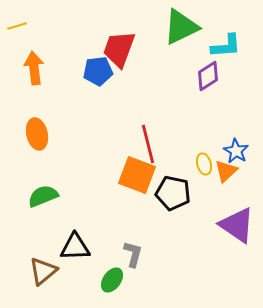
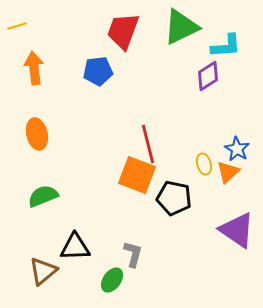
red trapezoid: moved 4 px right, 18 px up
blue star: moved 1 px right, 2 px up
orange triangle: moved 2 px right, 1 px down
black pentagon: moved 1 px right, 5 px down
purple triangle: moved 5 px down
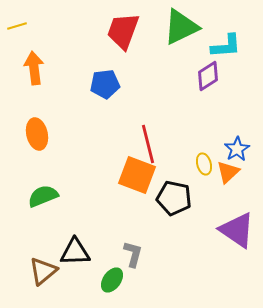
blue pentagon: moved 7 px right, 13 px down
blue star: rotated 10 degrees clockwise
black triangle: moved 5 px down
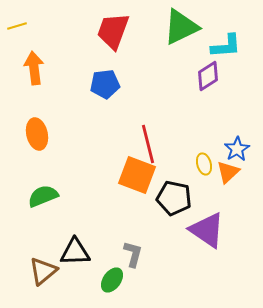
red trapezoid: moved 10 px left
purple triangle: moved 30 px left
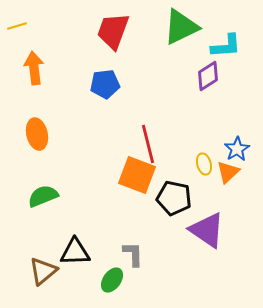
gray L-shape: rotated 16 degrees counterclockwise
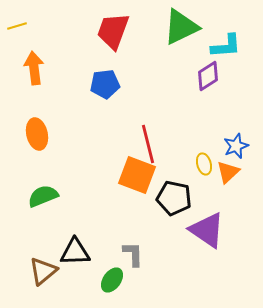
blue star: moved 1 px left, 3 px up; rotated 10 degrees clockwise
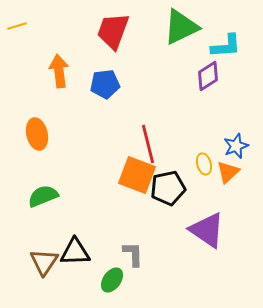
orange arrow: moved 25 px right, 3 px down
black pentagon: moved 6 px left, 10 px up; rotated 24 degrees counterclockwise
brown triangle: moved 1 px right, 9 px up; rotated 16 degrees counterclockwise
